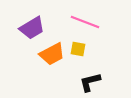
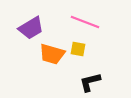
purple trapezoid: moved 1 px left
orange trapezoid: rotated 44 degrees clockwise
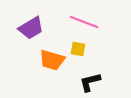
pink line: moved 1 px left
orange trapezoid: moved 6 px down
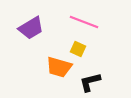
yellow square: rotated 14 degrees clockwise
orange trapezoid: moved 7 px right, 7 px down
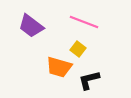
purple trapezoid: moved 2 px up; rotated 68 degrees clockwise
yellow square: rotated 14 degrees clockwise
black L-shape: moved 1 px left, 2 px up
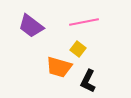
pink line: rotated 32 degrees counterclockwise
black L-shape: moved 1 px left, 1 px down; rotated 50 degrees counterclockwise
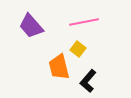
purple trapezoid: rotated 12 degrees clockwise
orange trapezoid: rotated 60 degrees clockwise
black L-shape: rotated 15 degrees clockwise
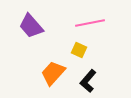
pink line: moved 6 px right, 1 px down
yellow square: moved 1 px right, 1 px down; rotated 14 degrees counterclockwise
orange trapezoid: moved 6 px left, 6 px down; rotated 56 degrees clockwise
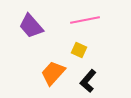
pink line: moved 5 px left, 3 px up
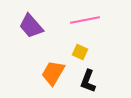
yellow square: moved 1 px right, 2 px down
orange trapezoid: rotated 12 degrees counterclockwise
black L-shape: rotated 20 degrees counterclockwise
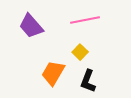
yellow square: rotated 21 degrees clockwise
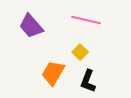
pink line: moved 1 px right; rotated 24 degrees clockwise
